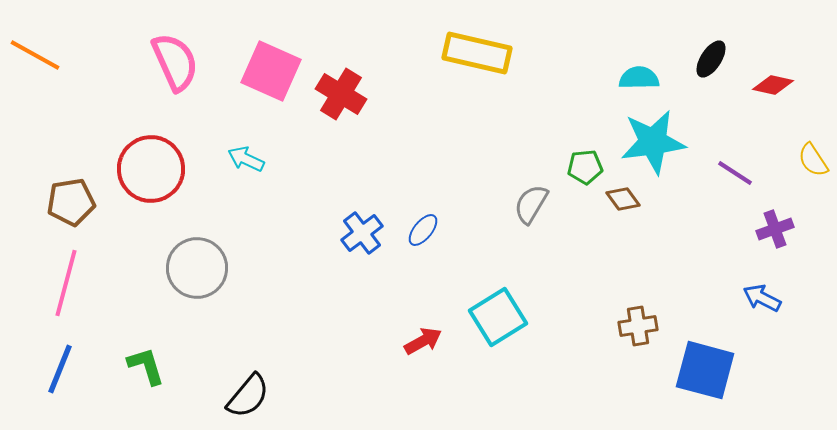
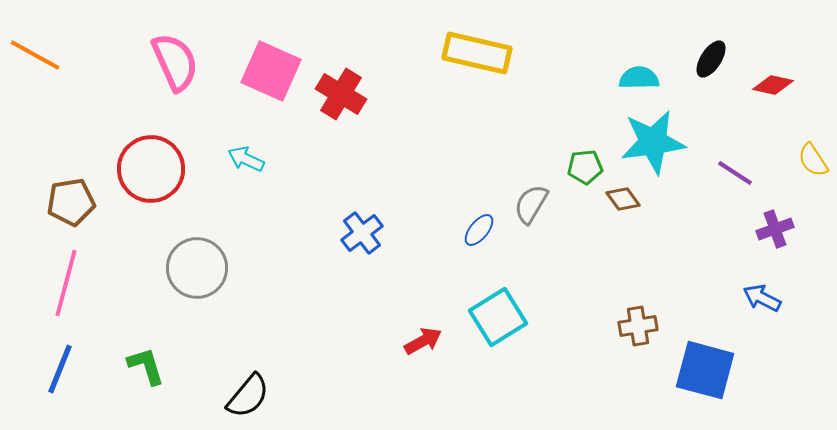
blue ellipse: moved 56 px right
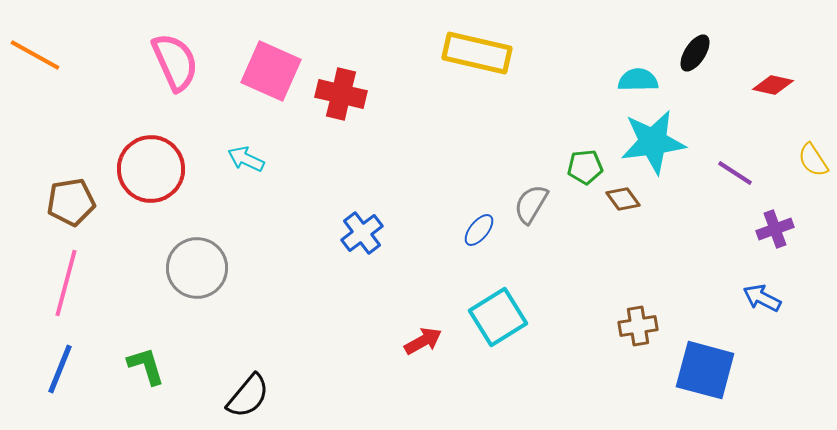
black ellipse: moved 16 px left, 6 px up
cyan semicircle: moved 1 px left, 2 px down
red cross: rotated 18 degrees counterclockwise
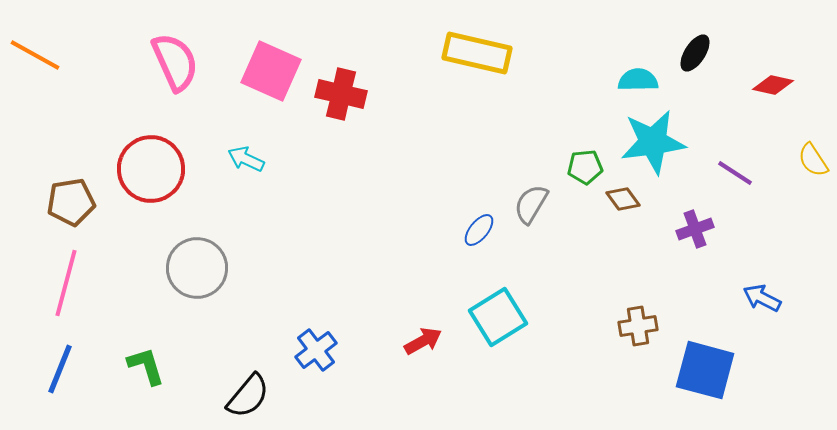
purple cross: moved 80 px left
blue cross: moved 46 px left, 117 px down
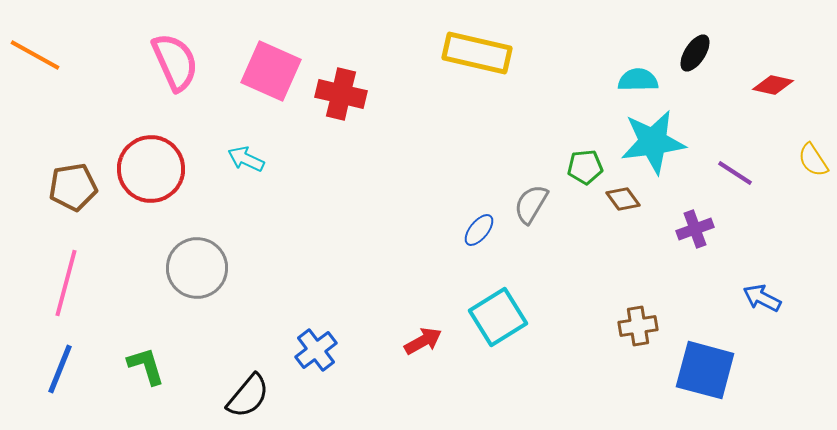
brown pentagon: moved 2 px right, 15 px up
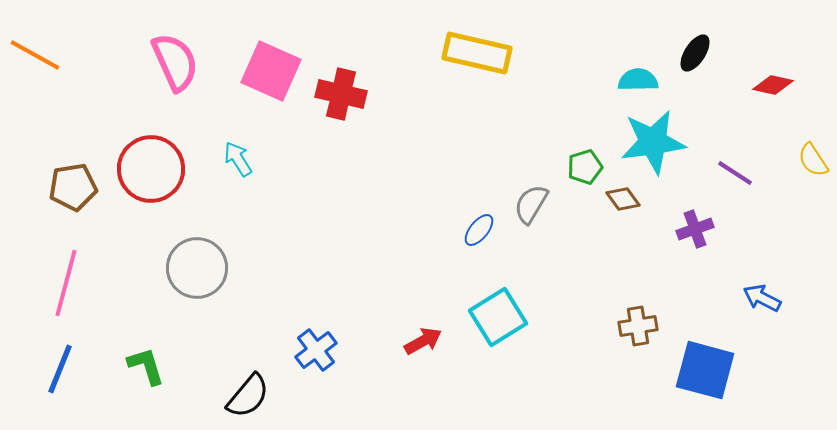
cyan arrow: moved 8 px left; rotated 33 degrees clockwise
green pentagon: rotated 12 degrees counterclockwise
